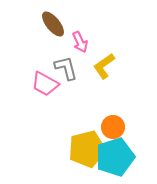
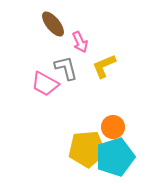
yellow L-shape: rotated 12 degrees clockwise
yellow pentagon: rotated 9 degrees clockwise
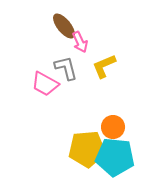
brown ellipse: moved 11 px right, 2 px down
cyan pentagon: rotated 24 degrees clockwise
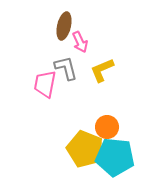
brown ellipse: rotated 52 degrees clockwise
yellow L-shape: moved 2 px left, 4 px down
pink trapezoid: rotated 72 degrees clockwise
orange circle: moved 6 px left
yellow pentagon: moved 2 px left; rotated 27 degrees clockwise
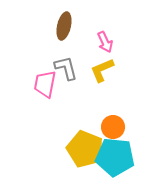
pink arrow: moved 25 px right
orange circle: moved 6 px right
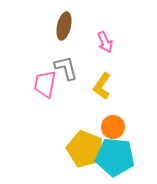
yellow L-shape: moved 16 px down; rotated 32 degrees counterclockwise
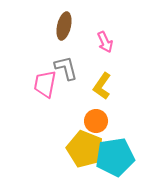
orange circle: moved 17 px left, 6 px up
cyan pentagon: rotated 15 degrees counterclockwise
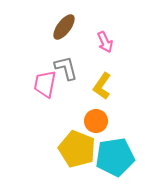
brown ellipse: moved 1 px down; rotated 24 degrees clockwise
yellow pentagon: moved 8 px left
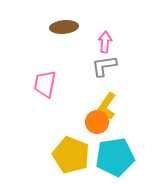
brown ellipse: rotated 48 degrees clockwise
pink arrow: rotated 150 degrees counterclockwise
gray L-shape: moved 38 px right, 2 px up; rotated 84 degrees counterclockwise
yellow L-shape: moved 5 px right, 20 px down
orange circle: moved 1 px right, 1 px down
yellow pentagon: moved 6 px left, 6 px down
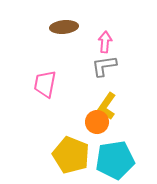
cyan pentagon: moved 3 px down
